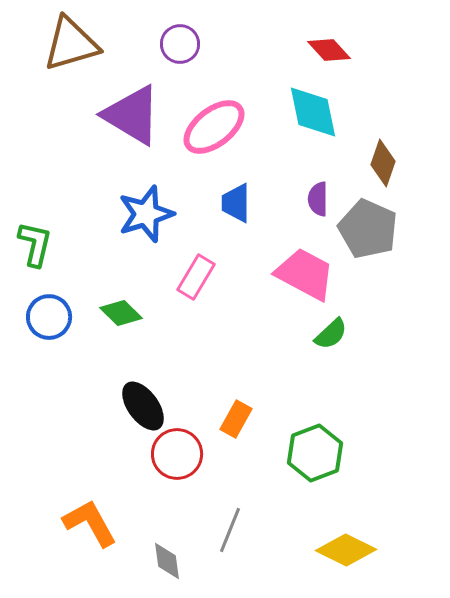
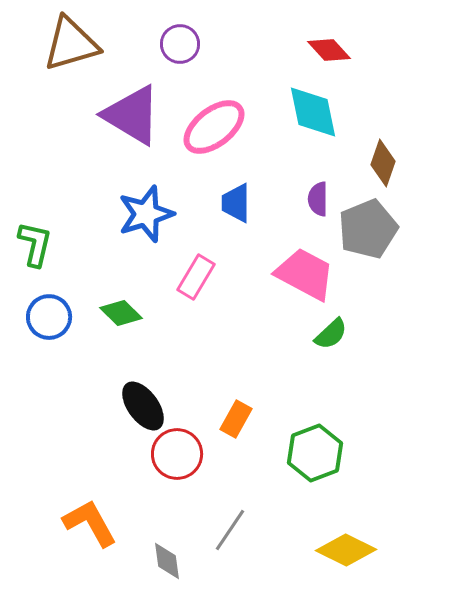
gray pentagon: rotated 26 degrees clockwise
gray line: rotated 12 degrees clockwise
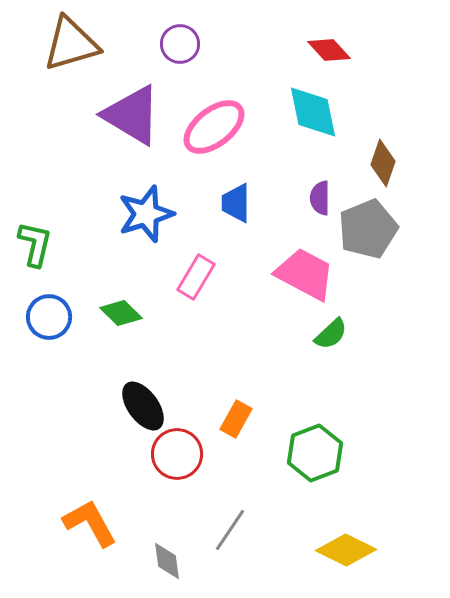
purple semicircle: moved 2 px right, 1 px up
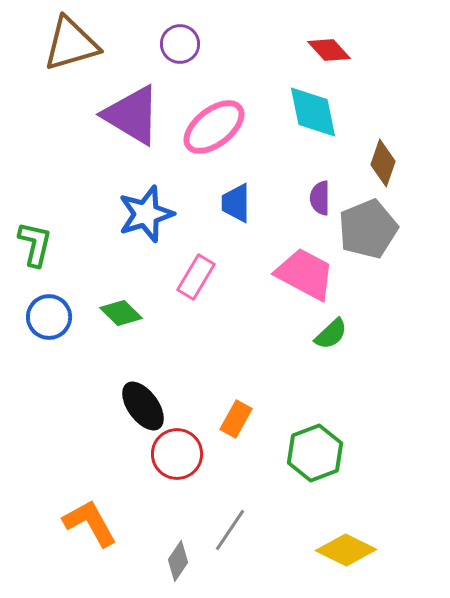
gray diamond: moved 11 px right; rotated 42 degrees clockwise
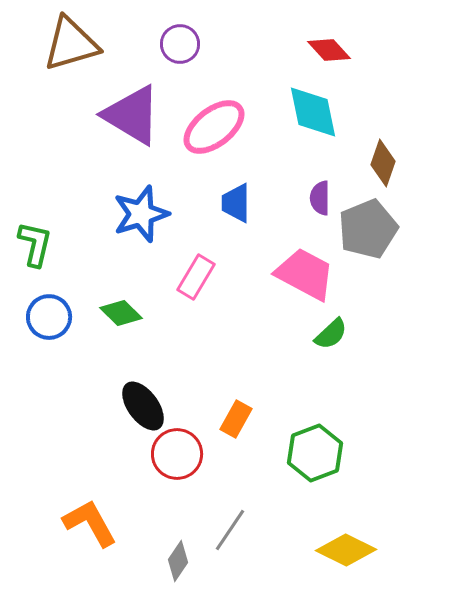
blue star: moved 5 px left
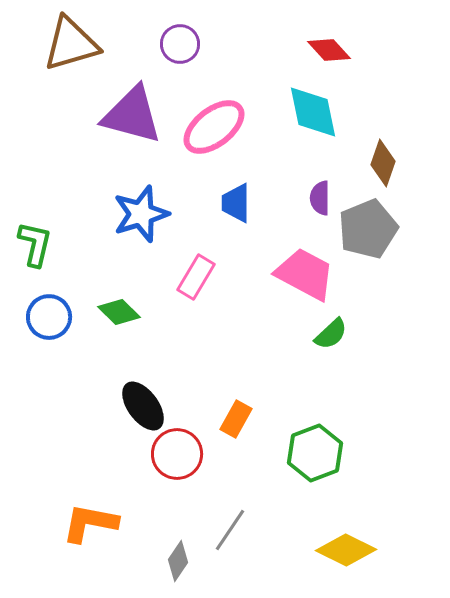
purple triangle: rotated 16 degrees counterclockwise
green diamond: moved 2 px left, 1 px up
orange L-shape: rotated 50 degrees counterclockwise
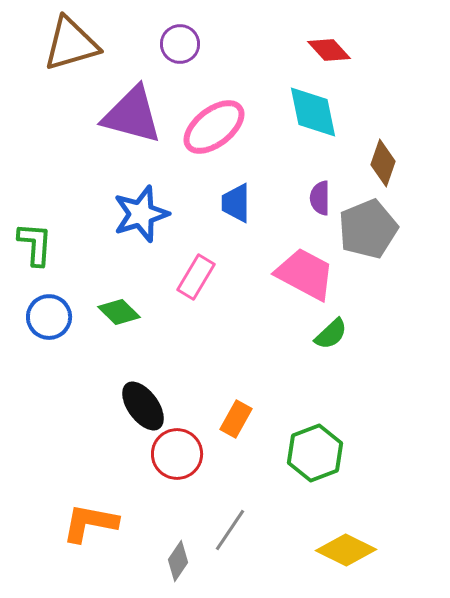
green L-shape: rotated 9 degrees counterclockwise
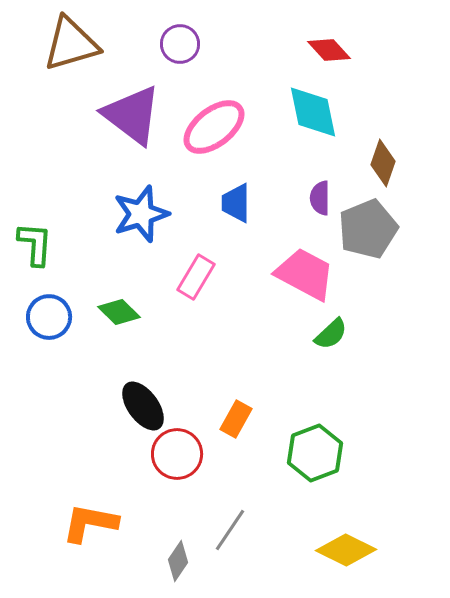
purple triangle: rotated 22 degrees clockwise
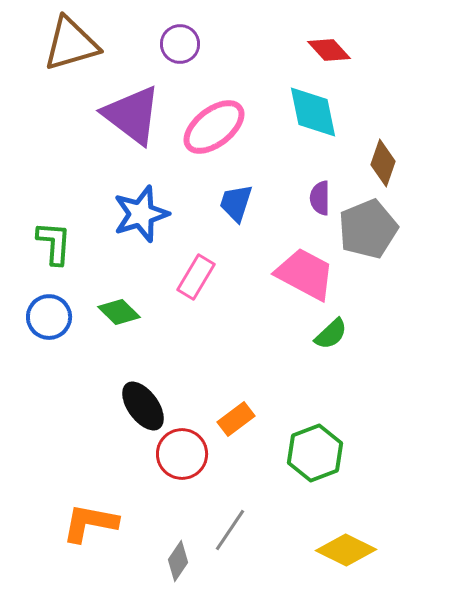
blue trapezoid: rotated 18 degrees clockwise
green L-shape: moved 19 px right, 1 px up
orange rectangle: rotated 24 degrees clockwise
red circle: moved 5 px right
